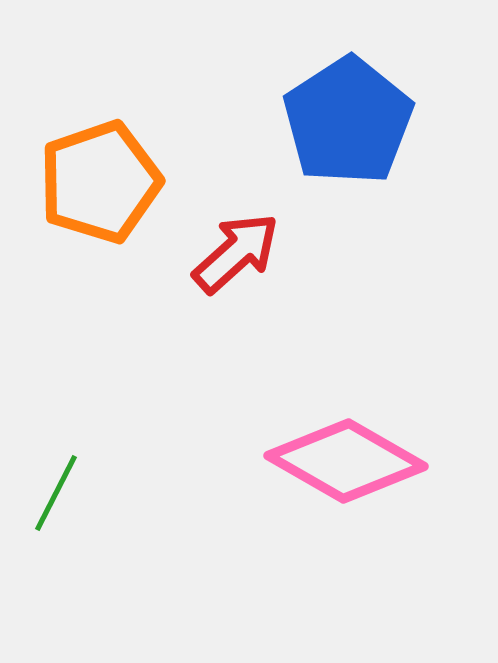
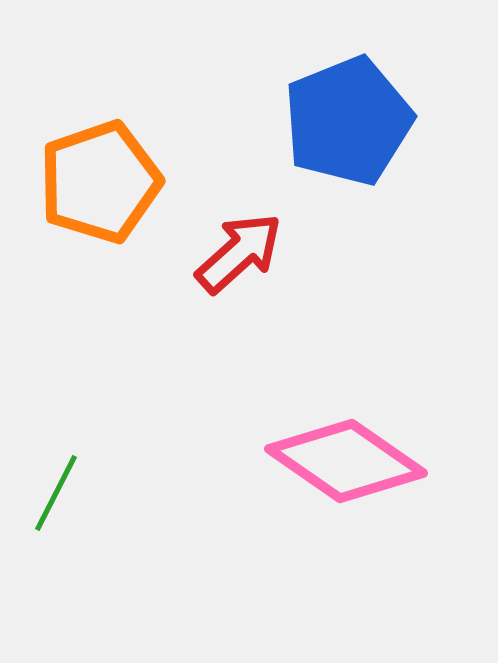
blue pentagon: rotated 11 degrees clockwise
red arrow: moved 3 px right
pink diamond: rotated 5 degrees clockwise
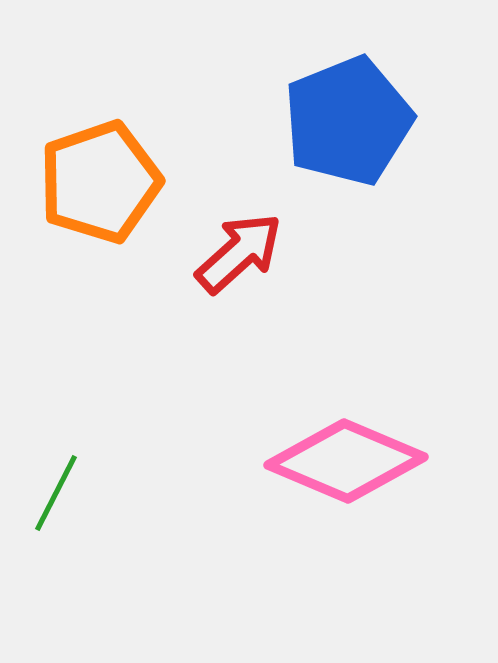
pink diamond: rotated 12 degrees counterclockwise
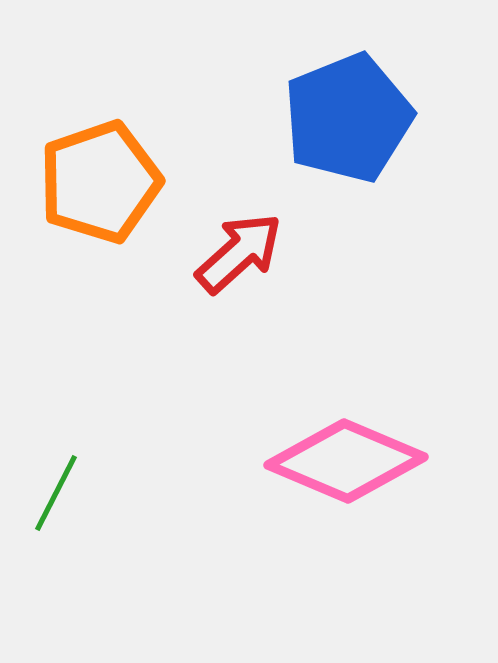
blue pentagon: moved 3 px up
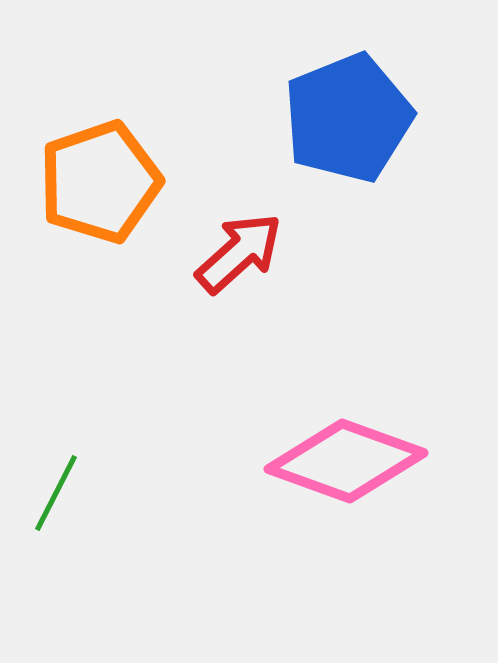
pink diamond: rotated 3 degrees counterclockwise
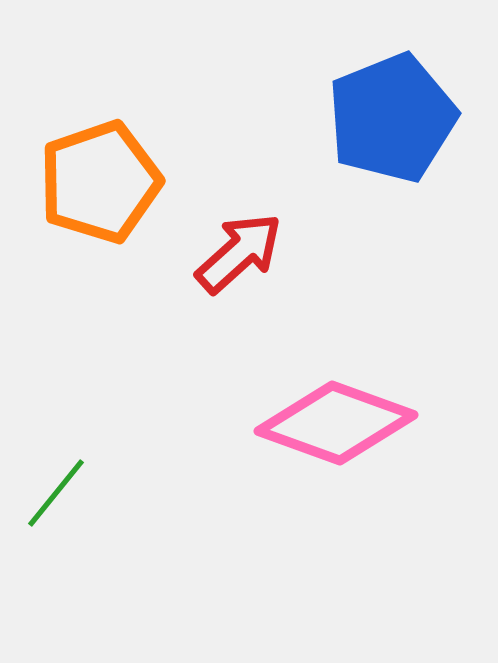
blue pentagon: moved 44 px right
pink diamond: moved 10 px left, 38 px up
green line: rotated 12 degrees clockwise
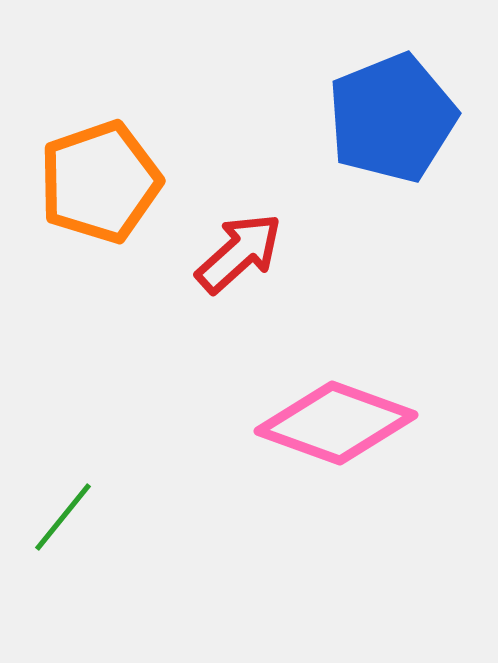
green line: moved 7 px right, 24 px down
